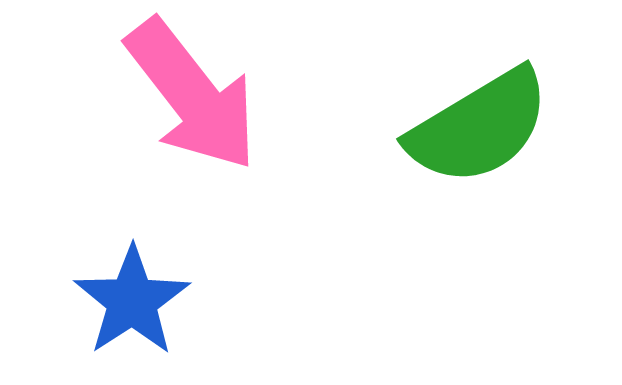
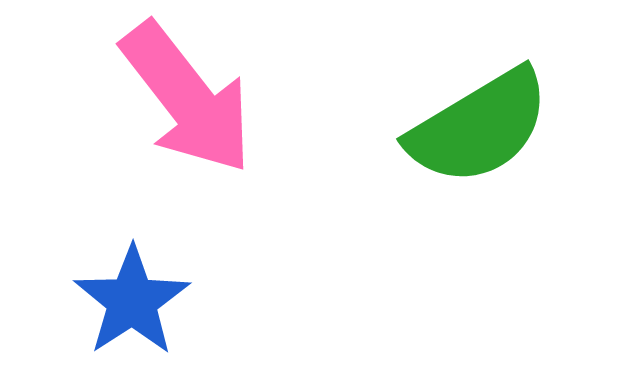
pink arrow: moved 5 px left, 3 px down
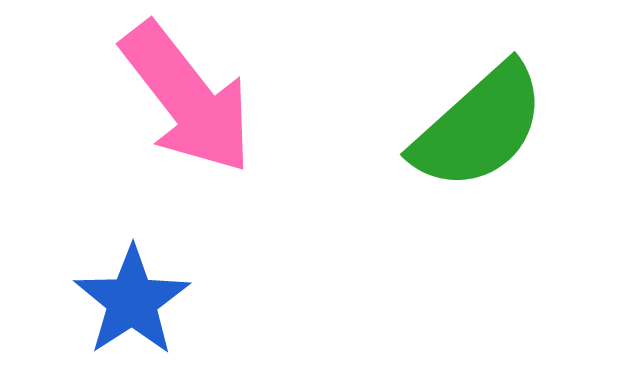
green semicircle: rotated 11 degrees counterclockwise
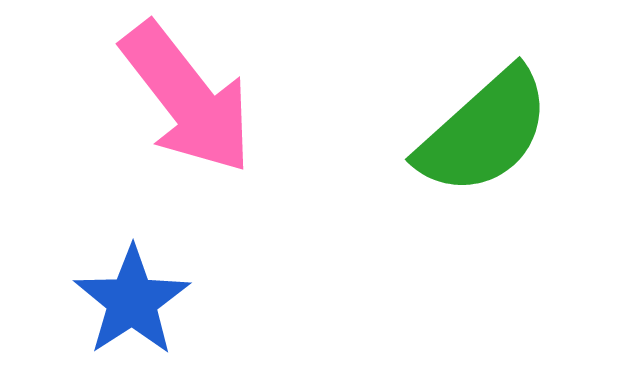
green semicircle: moved 5 px right, 5 px down
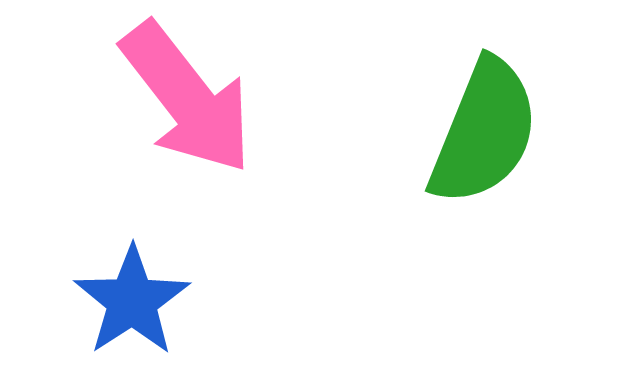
green semicircle: rotated 26 degrees counterclockwise
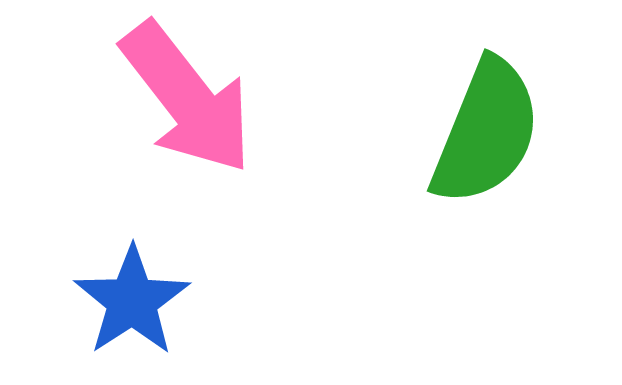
green semicircle: moved 2 px right
